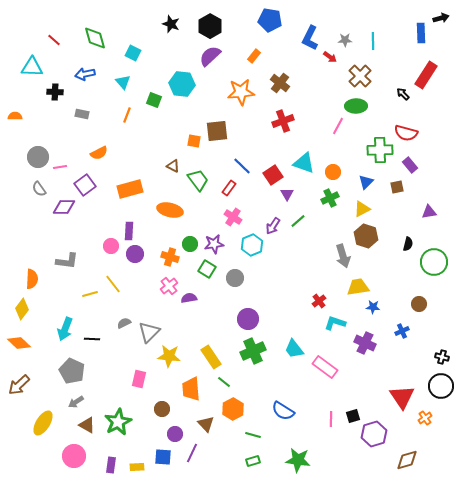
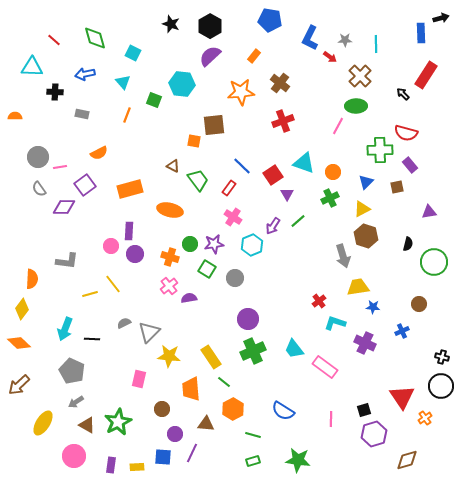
cyan line at (373, 41): moved 3 px right, 3 px down
brown square at (217, 131): moved 3 px left, 6 px up
black square at (353, 416): moved 11 px right, 6 px up
brown triangle at (206, 424): rotated 42 degrees counterclockwise
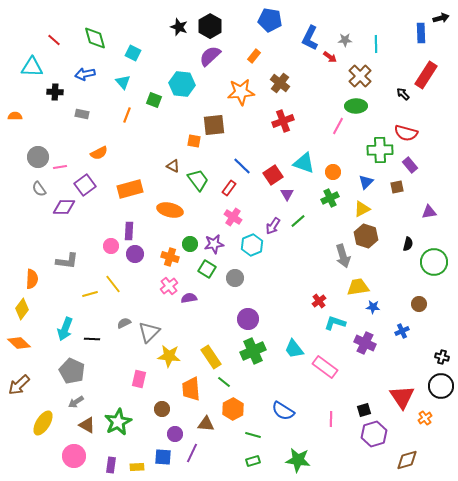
black star at (171, 24): moved 8 px right, 3 px down
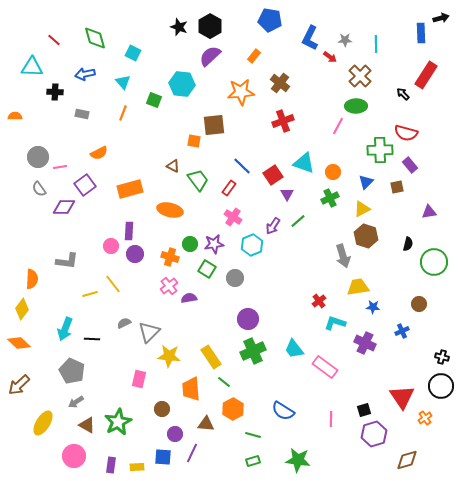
orange line at (127, 115): moved 4 px left, 2 px up
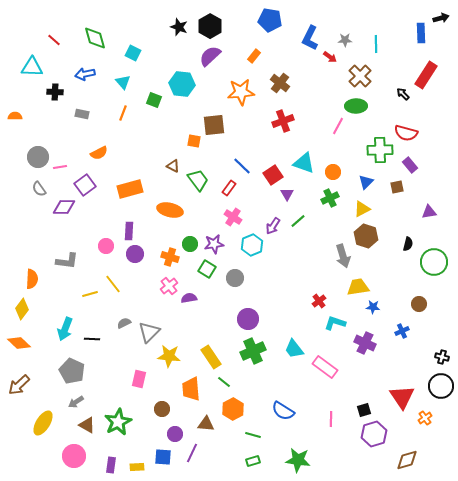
pink circle at (111, 246): moved 5 px left
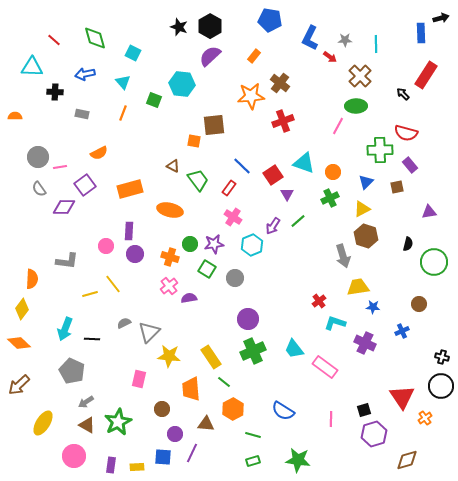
orange star at (241, 92): moved 10 px right, 4 px down
gray arrow at (76, 402): moved 10 px right
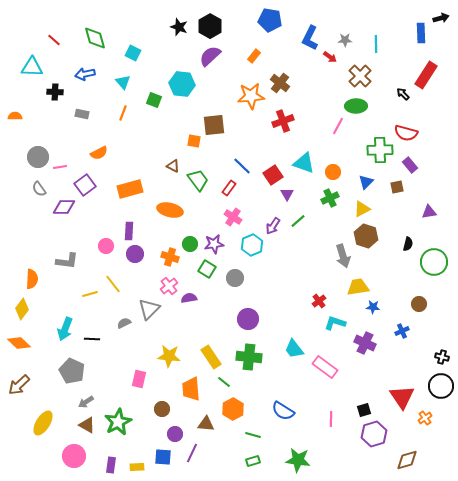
gray triangle at (149, 332): moved 23 px up
green cross at (253, 351): moved 4 px left, 6 px down; rotated 30 degrees clockwise
